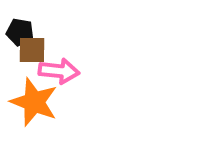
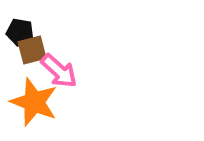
brown square: rotated 16 degrees counterclockwise
pink arrow: rotated 36 degrees clockwise
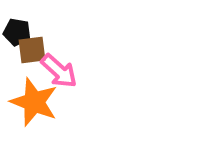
black pentagon: moved 3 px left
brown square: rotated 8 degrees clockwise
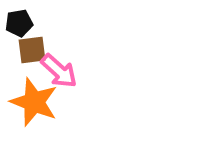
black pentagon: moved 2 px right, 9 px up; rotated 20 degrees counterclockwise
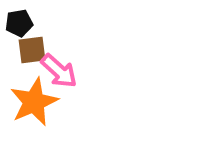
orange star: rotated 27 degrees clockwise
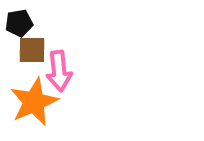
brown square: rotated 8 degrees clockwise
pink arrow: rotated 42 degrees clockwise
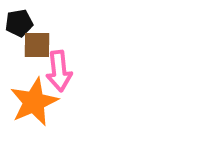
brown square: moved 5 px right, 5 px up
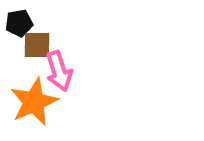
pink arrow: rotated 12 degrees counterclockwise
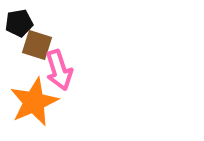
brown square: rotated 16 degrees clockwise
pink arrow: moved 1 px up
